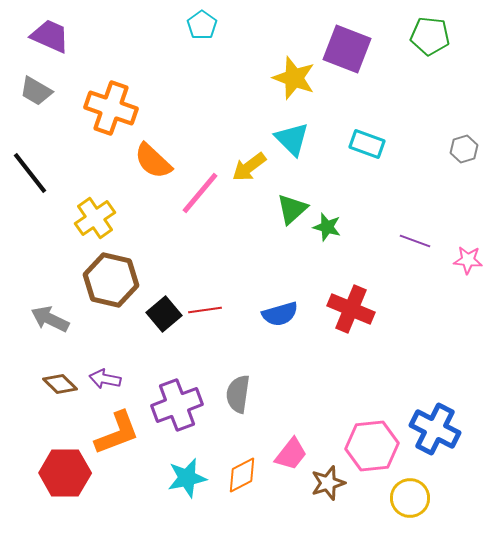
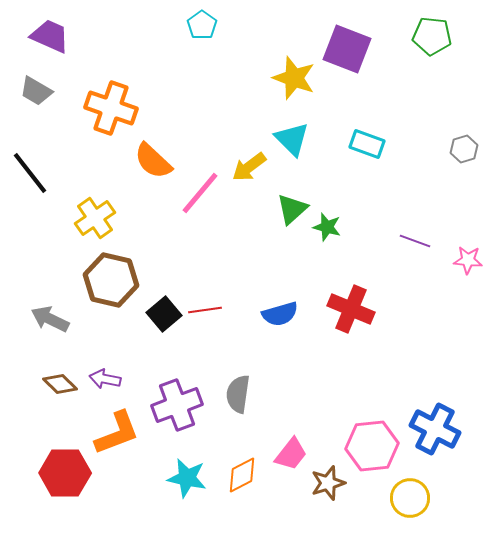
green pentagon: moved 2 px right
cyan star: rotated 24 degrees clockwise
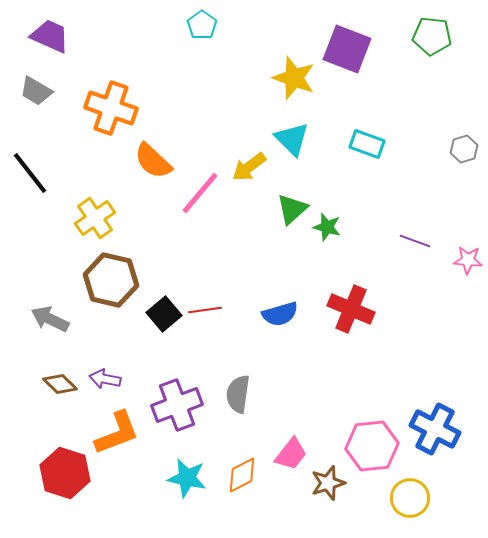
red hexagon: rotated 18 degrees clockwise
